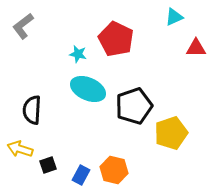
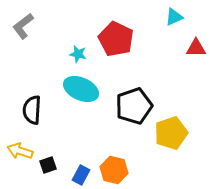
cyan ellipse: moved 7 px left
yellow arrow: moved 2 px down
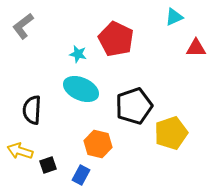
orange hexagon: moved 16 px left, 26 px up
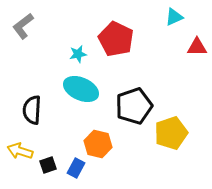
red triangle: moved 1 px right, 1 px up
cyan star: rotated 24 degrees counterclockwise
blue rectangle: moved 5 px left, 7 px up
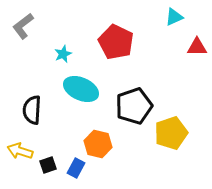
red pentagon: moved 3 px down
cyan star: moved 15 px left; rotated 12 degrees counterclockwise
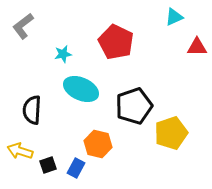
cyan star: rotated 12 degrees clockwise
